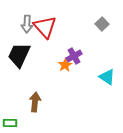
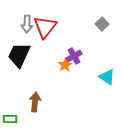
red triangle: rotated 20 degrees clockwise
green rectangle: moved 4 px up
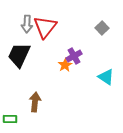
gray square: moved 4 px down
cyan triangle: moved 1 px left
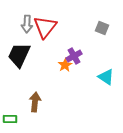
gray square: rotated 24 degrees counterclockwise
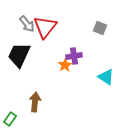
gray arrow: rotated 42 degrees counterclockwise
gray square: moved 2 px left
purple cross: rotated 21 degrees clockwise
green rectangle: rotated 56 degrees counterclockwise
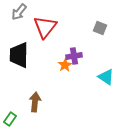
gray arrow: moved 8 px left, 12 px up; rotated 78 degrees clockwise
black trapezoid: rotated 24 degrees counterclockwise
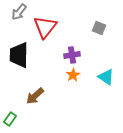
gray square: moved 1 px left
purple cross: moved 2 px left, 1 px up
orange star: moved 8 px right, 10 px down
brown arrow: moved 6 px up; rotated 138 degrees counterclockwise
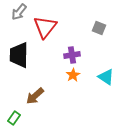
green rectangle: moved 4 px right, 1 px up
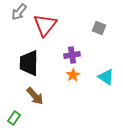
red triangle: moved 2 px up
black trapezoid: moved 10 px right, 8 px down
brown arrow: rotated 90 degrees counterclockwise
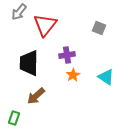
purple cross: moved 5 px left
brown arrow: moved 1 px right; rotated 90 degrees clockwise
green rectangle: rotated 16 degrees counterclockwise
